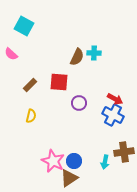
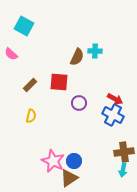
cyan cross: moved 1 px right, 2 px up
cyan arrow: moved 18 px right, 8 px down
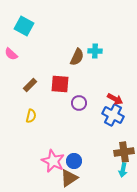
red square: moved 1 px right, 2 px down
